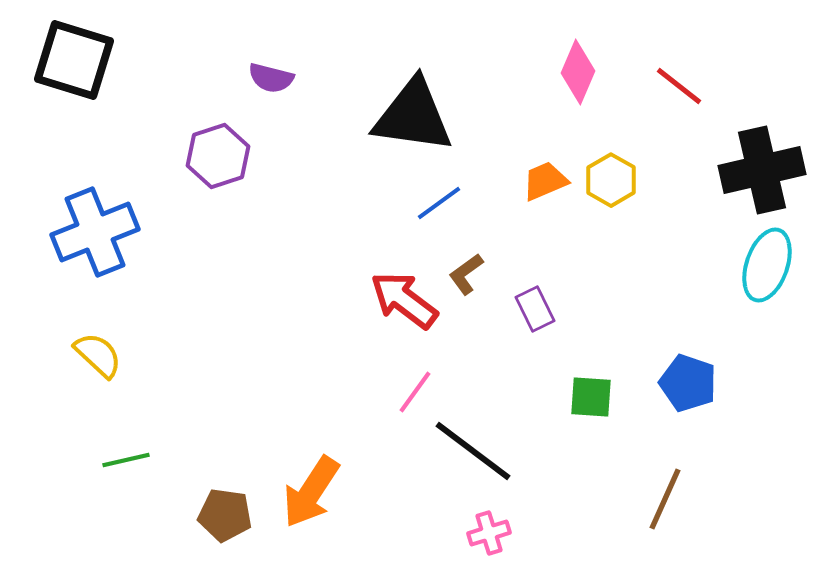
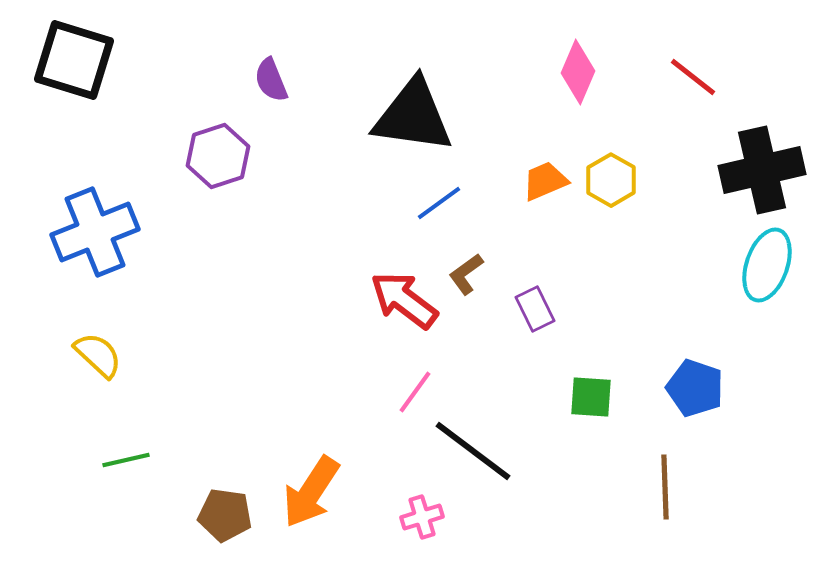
purple semicircle: moved 2 px down; rotated 54 degrees clockwise
red line: moved 14 px right, 9 px up
blue pentagon: moved 7 px right, 5 px down
brown line: moved 12 px up; rotated 26 degrees counterclockwise
pink cross: moved 67 px left, 16 px up
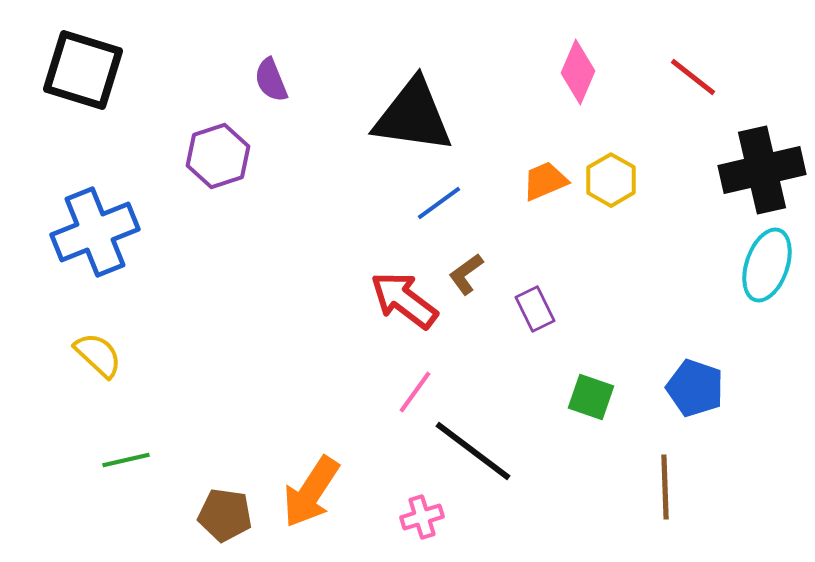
black square: moved 9 px right, 10 px down
green square: rotated 15 degrees clockwise
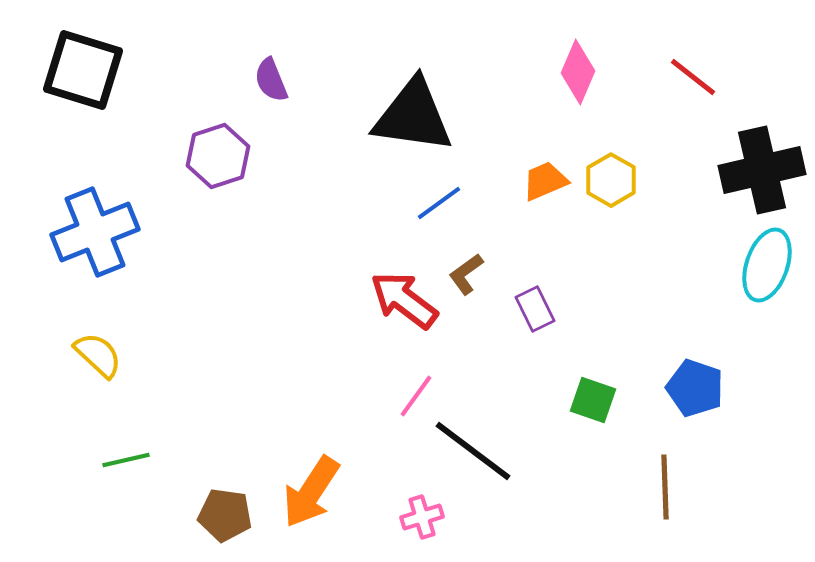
pink line: moved 1 px right, 4 px down
green square: moved 2 px right, 3 px down
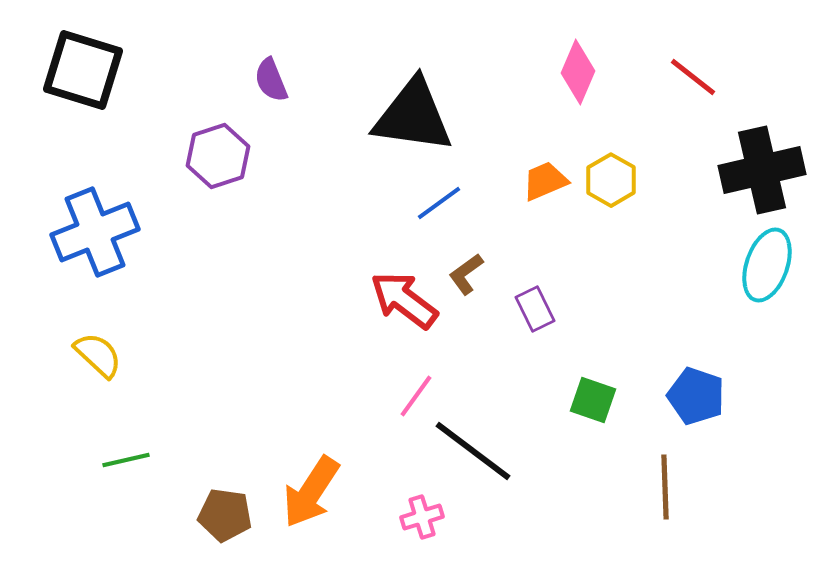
blue pentagon: moved 1 px right, 8 px down
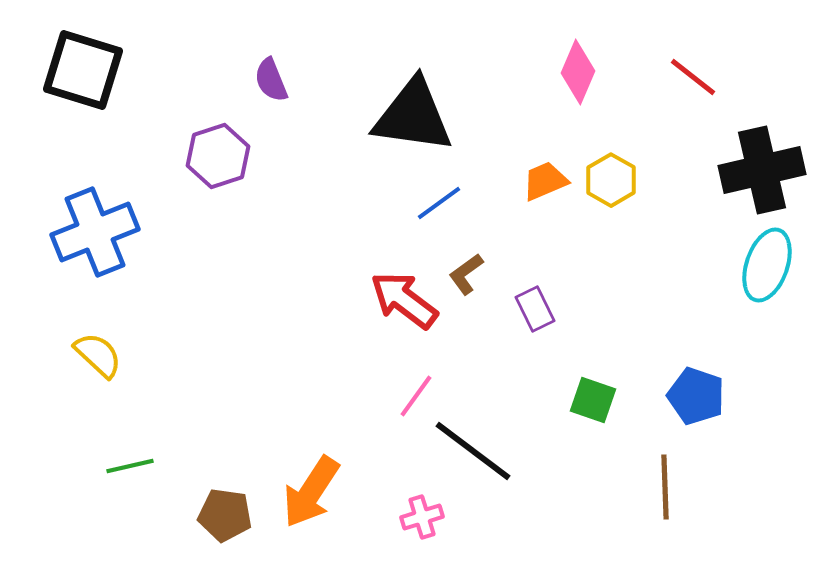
green line: moved 4 px right, 6 px down
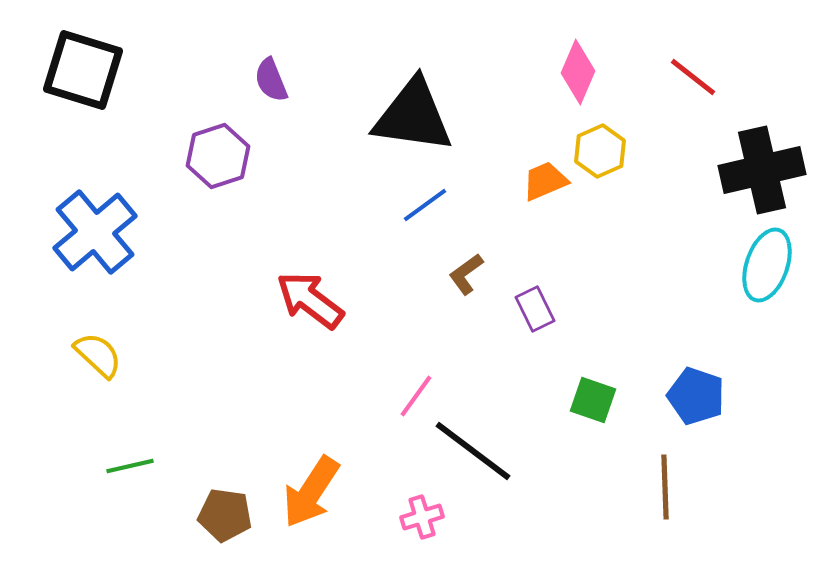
yellow hexagon: moved 11 px left, 29 px up; rotated 6 degrees clockwise
blue line: moved 14 px left, 2 px down
blue cross: rotated 18 degrees counterclockwise
red arrow: moved 94 px left
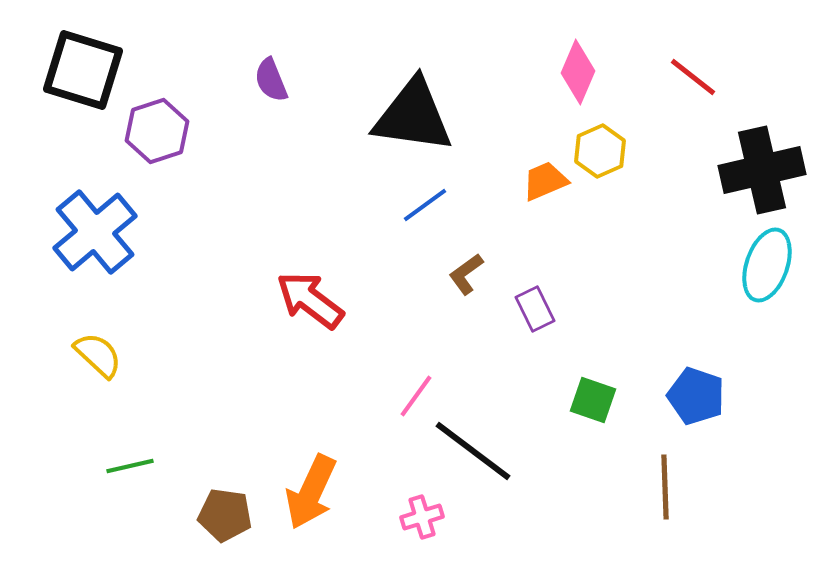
purple hexagon: moved 61 px left, 25 px up
orange arrow: rotated 8 degrees counterclockwise
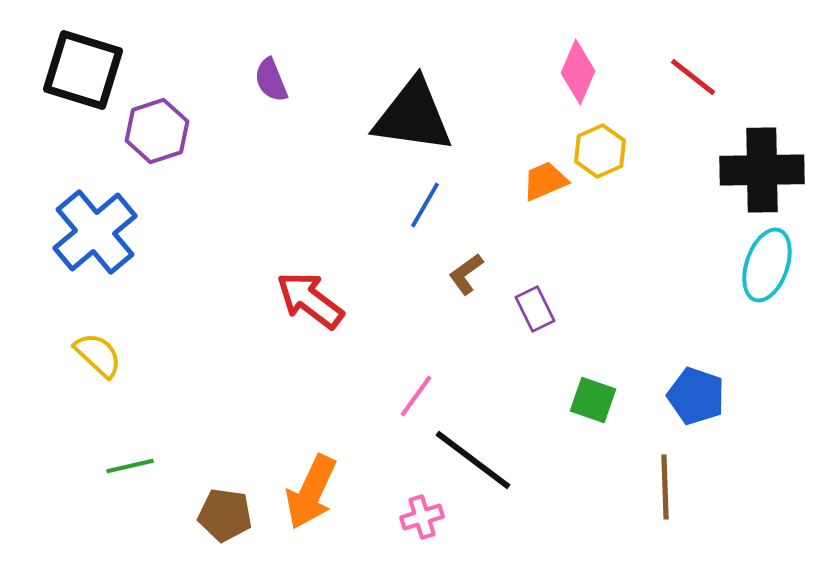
black cross: rotated 12 degrees clockwise
blue line: rotated 24 degrees counterclockwise
black line: moved 9 px down
